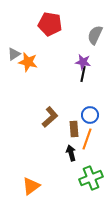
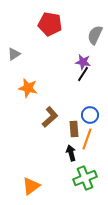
orange star: moved 26 px down
black line: rotated 21 degrees clockwise
green cross: moved 6 px left
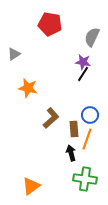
gray semicircle: moved 3 px left, 2 px down
brown L-shape: moved 1 px right, 1 px down
green cross: moved 1 px down; rotated 30 degrees clockwise
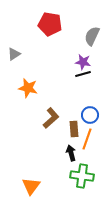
gray semicircle: moved 1 px up
black line: rotated 42 degrees clockwise
green cross: moved 3 px left, 3 px up
orange triangle: rotated 18 degrees counterclockwise
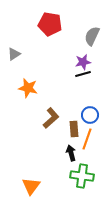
purple star: rotated 21 degrees counterclockwise
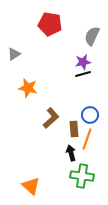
orange triangle: rotated 24 degrees counterclockwise
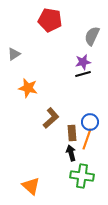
red pentagon: moved 4 px up
blue circle: moved 7 px down
brown rectangle: moved 2 px left, 4 px down
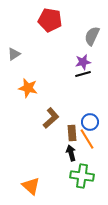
orange line: rotated 50 degrees counterclockwise
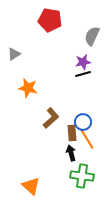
blue circle: moved 7 px left
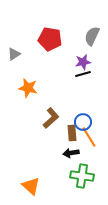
red pentagon: moved 19 px down
orange line: moved 2 px right, 2 px up
black arrow: rotated 84 degrees counterclockwise
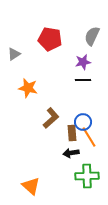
black line: moved 6 px down; rotated 14 degrees clockwise
green cross: moved 5 px right; rotated 10 degrees counterclockwise
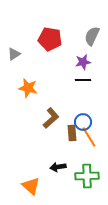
black arrow: moved 13 px left, 14 px down
